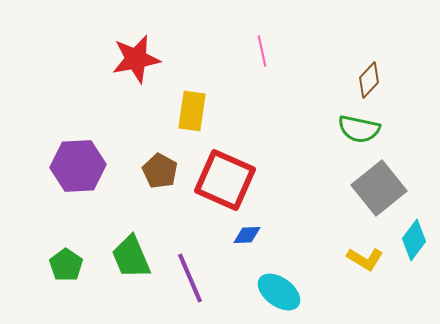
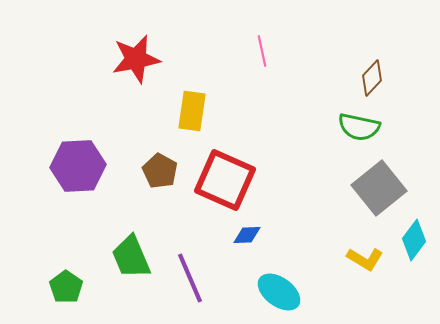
brown diamond: moved 3 px right, 2 px up
green semicircle: moved 2 px up
green pentagon: moved 22 px down
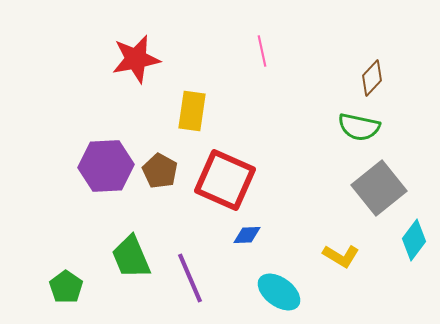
purple hexagon: moved 28 px right
yellow L-shape: moved 24 px left, 3 px up
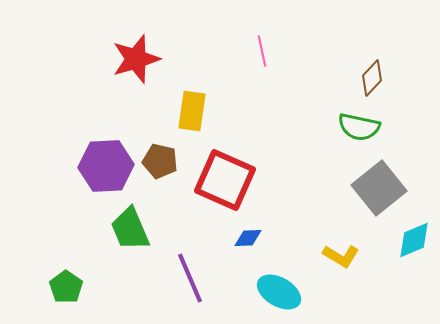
red star: rotated 6 degrees counterclockwise
brown pentagon: moved 10 px up; rotated 16 degrees counterclockwise
blue diamond: moved 1 px right, 3 px down
cyan diamond: rotated 30 degrees clockwise
green trapezoid: moved 1 px left, 28 px up
cyan ellipse: rotated 6 degrees counterclockwise
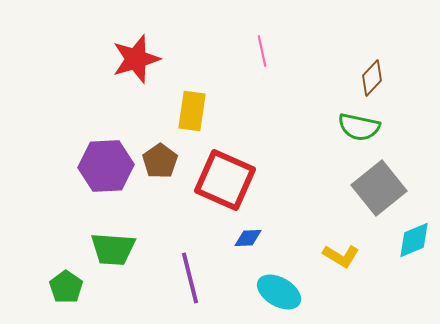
brown pentagon: rotated 24 degrees clockwise
green trapezoid: moved 17 px left, 20 px down; rotated 63 degrees counterclockwise
purple line: rotated 9 degrees clockwise
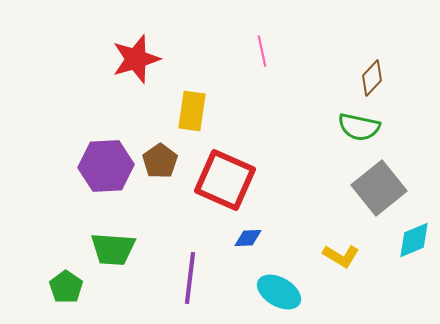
purple line: rotated 21 degrees clockwise
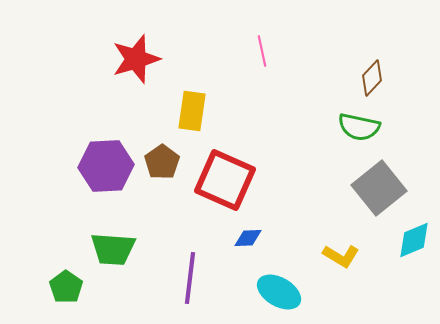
brown pentagon: moved 2 px right, 1 px down
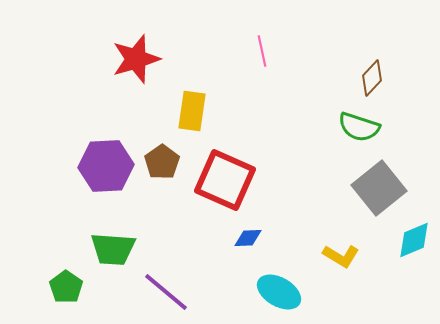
green semicircle: rotated 6 degrees clockwise
purple line: moved 24 px left, 14 px down; rotated 57 degrees counterclockwise
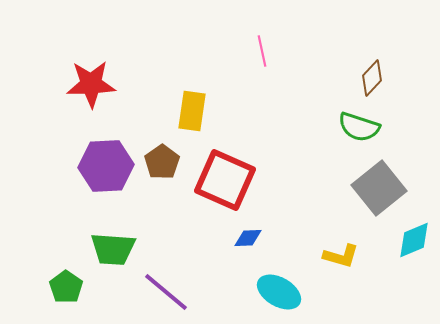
red star: moved 45 px left, 25 px down; rotated 15 degrees clockwise
yellow L-shape: rotated 15 degrees counterclockwise
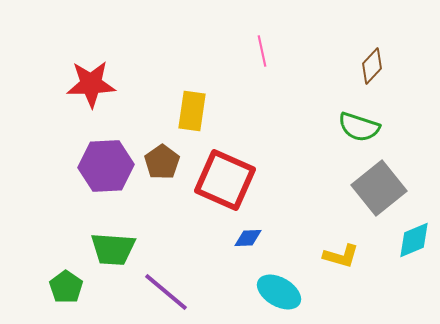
brown diamond: moved 12 px up
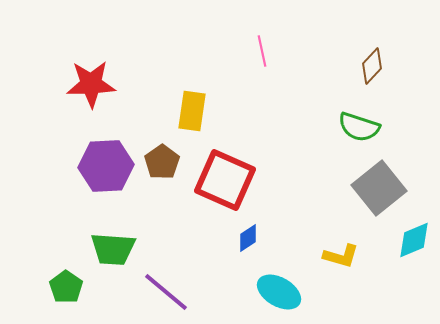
blue diamond: rotated 32 degrees counterclockwise
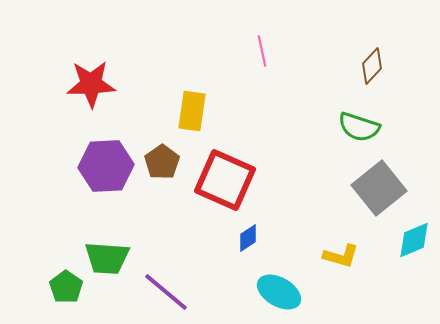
green trapezoid: moved 6 px left, 9 px down
